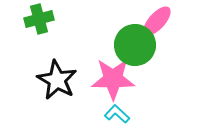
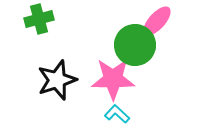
black star: rotated 24 degrees clockwise
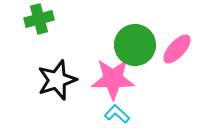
pink ellipse: moved 20 px right, 28 px down
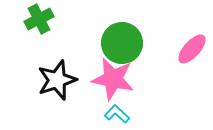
green cross: rotated 12 degrees counterclockwise
green circle: moved 13 px left, 2 px up
pink ellipse: moved 15 px right
pink star: rotated 12 degrees clockwise
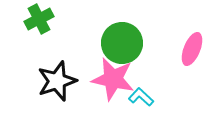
pink ellipse: rotated 20 degrees counterclockwise
black star: moved 1 px down
cyan L-shape: moved 24 px right, 17 px up
